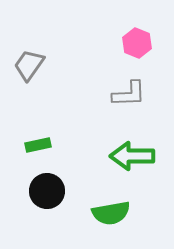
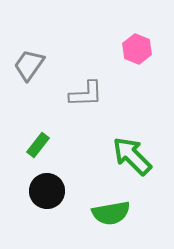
pink hexagon: moved 6 px down
gray L-shape: moved 43 px left
green rectangle: rotated 40 degrees counterclockwise
green arrow: rotated 45 degrees clockwise
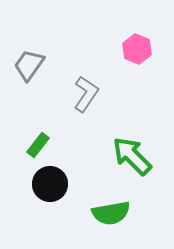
gray L-shape: rotated 54 degrees counterclockwise
black circle: moved 3 px right, 7 px up
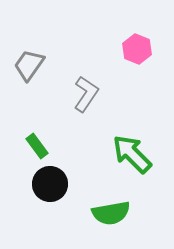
green rectangle: moved 1 px left, 1 px down; rotated 75 degrees counterclockwise
green arrow: moved 2 px up
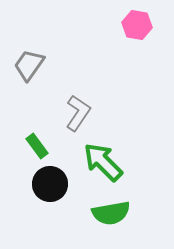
pink hexagon: moved 24 px up; rotated 12 degrees counterclockwise
gray L-shape: moved 8 px left, 19 px down
green arrow: moved 29 px left, 8 px down
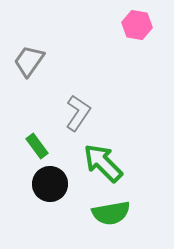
gray trapezoid: moved 4 px up
green arrow: moved 1 px down
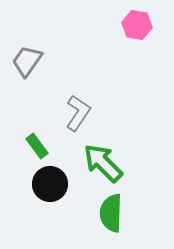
gray trapezoid: moved 2 px left
green semicircle: rotated 102 degrees clockwise
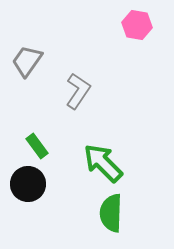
gray L-shape: moved 22 px up
black circle: moved 22 px left
